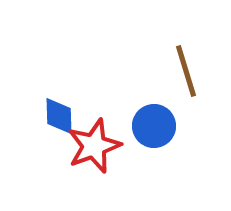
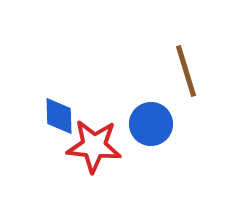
blue circle: moved 3 px left, 2 px up
red star: rotated 26 degrees clockwise
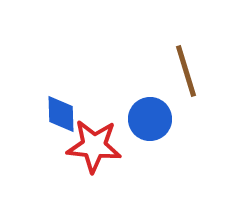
blue diamond: moved 2 px right, 2 px up
blue circle: moved 1 px left, 5 px up
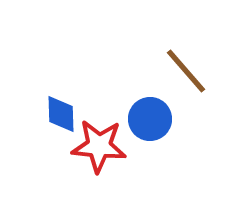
brown line: rotated 24 degrees counterclockwise
red star: moved 5 px right
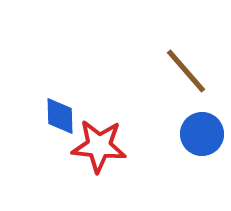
blue diamond: moved 1 px left, 2 px down
blue circle: moved 52 px right, 15 px down
